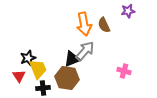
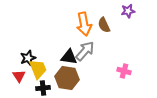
black triangle: moved 3 px left, 2 px up; rotated 30 degrees clockwise
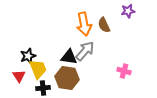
black star: moved 2 px up
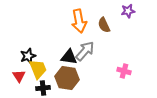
orange arrow: moved 5 px left, 3 px up
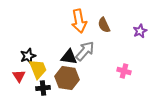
purple star: moved 12 px right, 20 px down; rotated 16 degrees counterclockwise
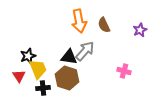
purple star: moved 1 px up
brown hexagon: rotated 10 degrees clockwise
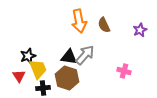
gray arrow: moved 4 px down
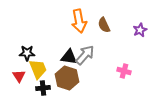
black star: moved 1 px left, 3 px up; rotated 21 degrees clockwise
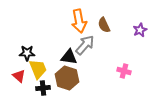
gray arrow: moved 10 px up
red triangle: rotated 16 degrees counterclockwise
